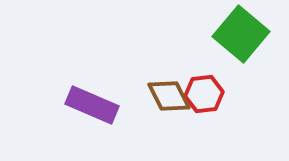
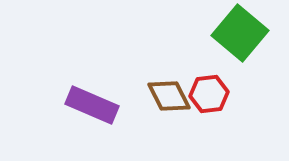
green square: moved 1 px left, 1 px up
red hexagon: moved 5 px right
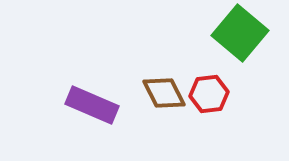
brown diamond: moved 5 px left, 3 px up
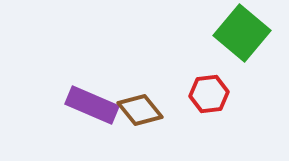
green square: moved 2 px right
brown diamond: moved 24 px left, 17 px down; rotated 12 degrees counterclockwise
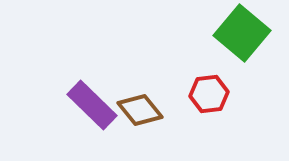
purple rectangle: rotated 21 degrees clockwise
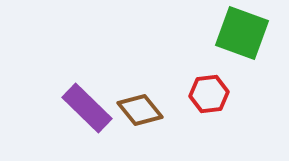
green square: rotated 20 degrees counterclockwise
purple rectangle: moved 5 px left, 3 px down
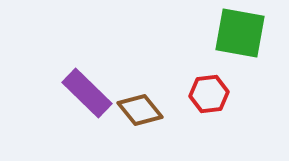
green square: moved 2 px left; rotated 10 degrees counterclockwise
purple rectangle: moved 15 px up
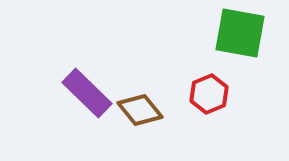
red hexagon: rotated 15 degrees counterclockwise
